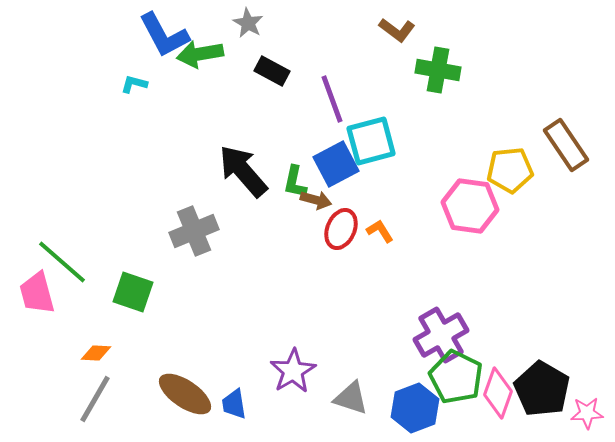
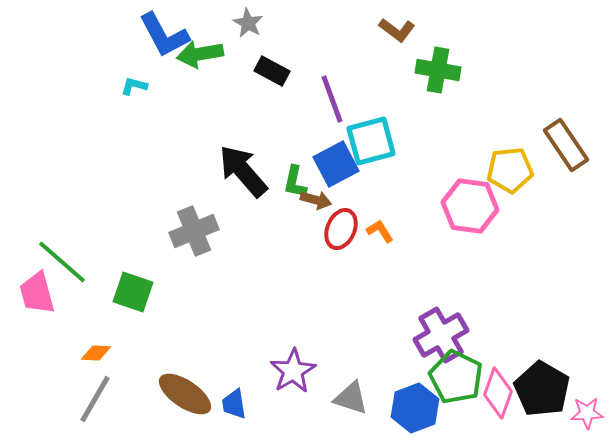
cyan L-shape: moved 2 px down
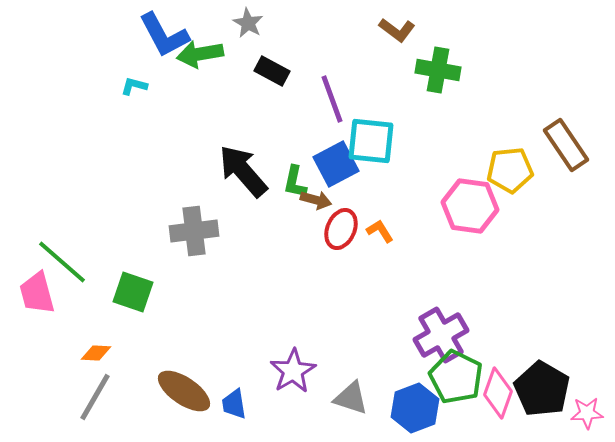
cyan square: rotated 21 degrees clockwise
gray cross: rotated 15 degrees clockwise
brown ellipse: moved 1 px left, 3 px up
gray line: moved 2 px up
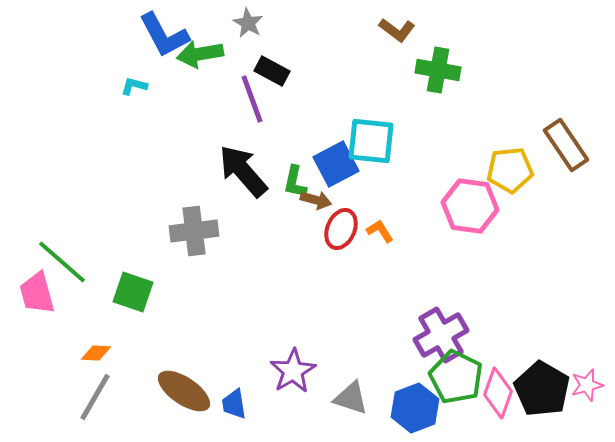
purple line: moved 80 px left
pink star: moved 28 px up; rotated 12 degrees counterclockwise
